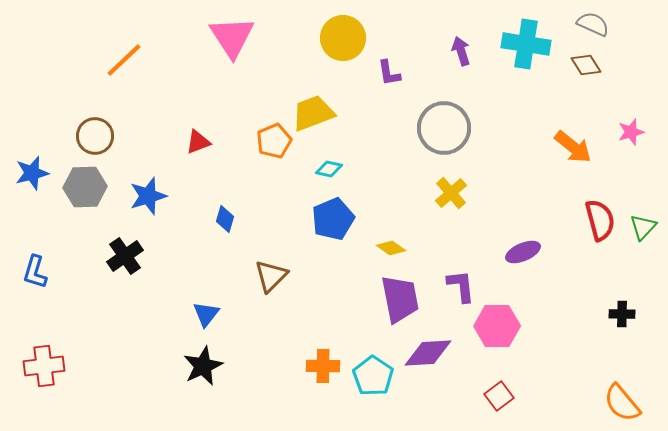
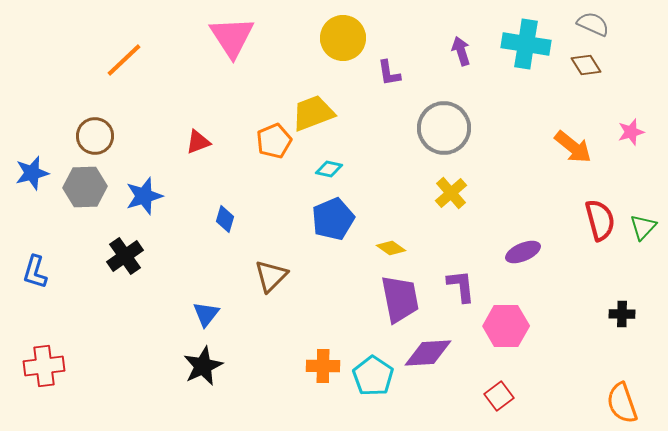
blue star at (148, 196): moved 4 px left
pink hexagon at (497, 326): moved 9 px right
orange semicircle at (622, 403): rotated 21 degrees clockwise
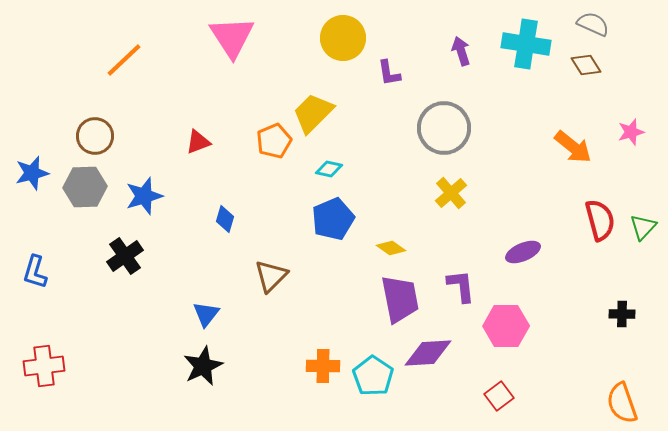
yellow trapezoid at (313, 113): rotated 24 degrees counterclockwise
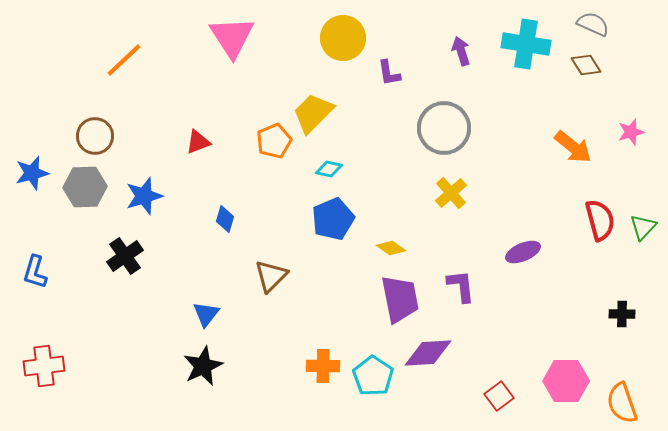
pink hexagon at (506, 326): moved 60 px right, 55 px down
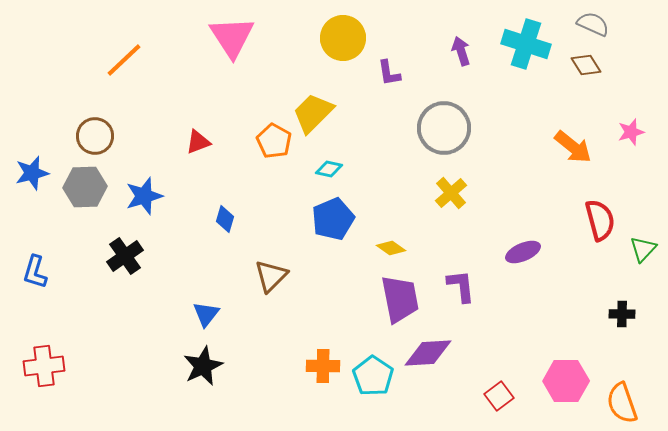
cyan cross at (526, 44): rotated 9 degrees clockwise
orange pentagon at (274, 141): rotated 20 degrees counterclockwise
green triangle at (643, 227): moved 22 px down
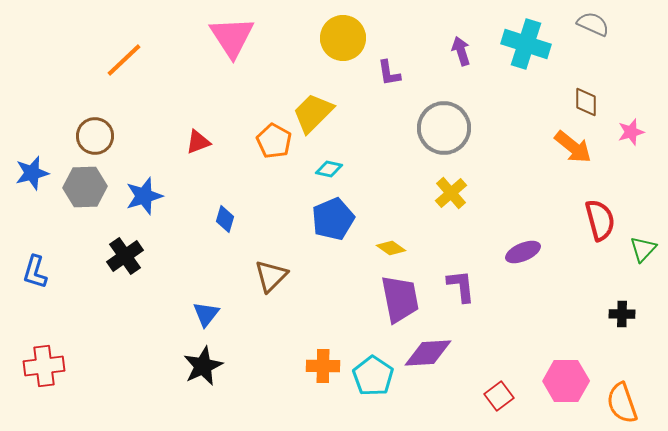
brown diamond at (586, 65): moved 37 px down; rotated 32 degrees clockwise
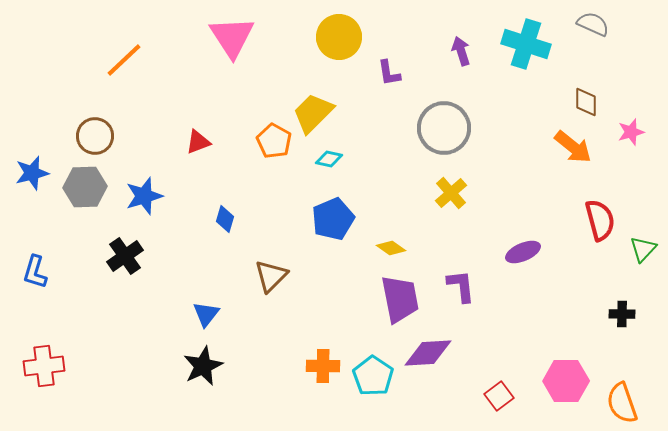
yellow circle at (343, 38): moved 4 px left, 1 px up
cyan diamond at (329, 169): moved 10 px up
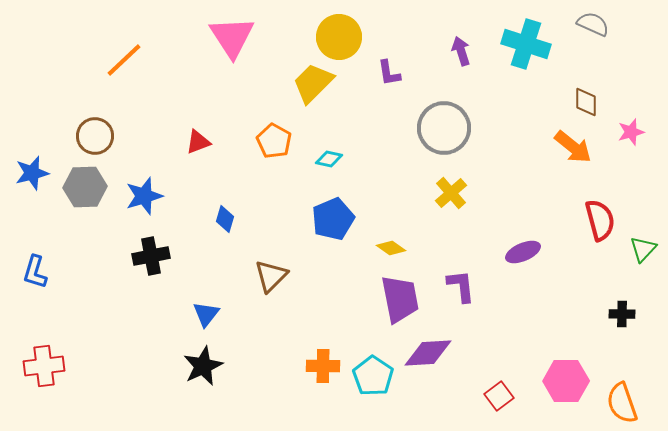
yellow trapezoid at (313, 113): moved 30 px up
black cross at (125, 256): moved 26 px right; rotated 24 degrees clockwise
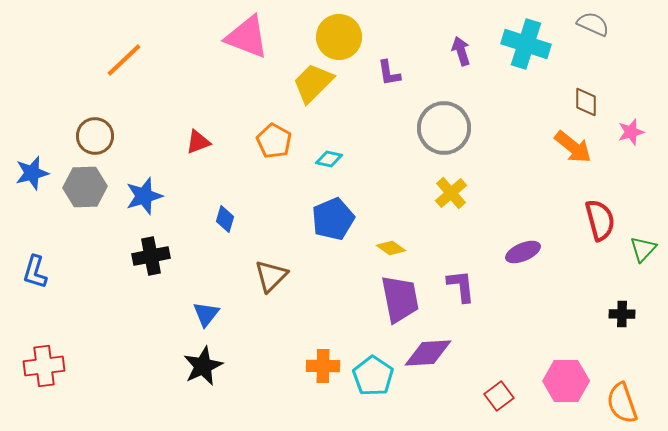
pink triangle at (232, 37): moved 15 px right; rotated 36 degrees counterclockwise
